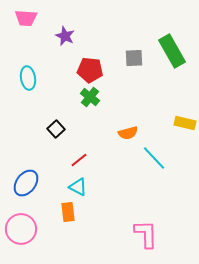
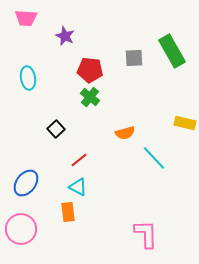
orange semicircle: moved 3 px left
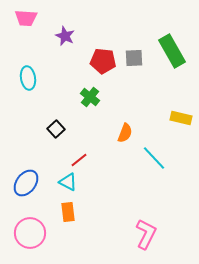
red pentagon: moved 13 px right, 9 px up
yellow rectangle: moved 4 px left, 5 px up
orange semicircle: rotated 54 degrees counterclockwise
cyan triangle: moved 10 px left, 5 px up
pink circle: moved 9 px right, 4 px down
pink L-shape: rotated 28 degrees clockwise
